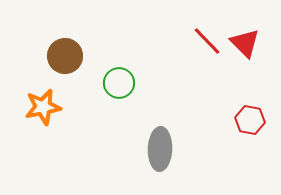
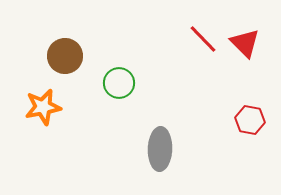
red line: moved 4 px left, 2 px up
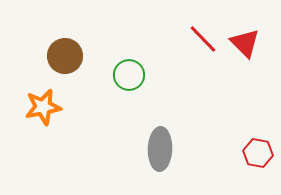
green circle: moved 10 px right, 8 px up
red hexagon: moved 8 px right, 33 px down
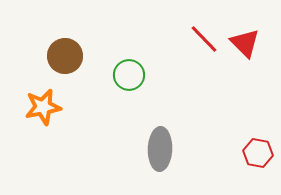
red line: moved 1 px right
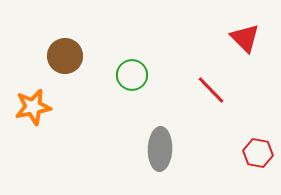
red line: moved 7 px right, 51 px down
red triangle: moved 5 px up
green circle: moved 3 px right
orange star: moved 10 px left
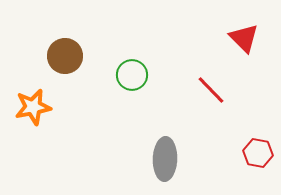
red triangle: moved 1 px left
gray ellipse: moved 5 px right, 10 px down
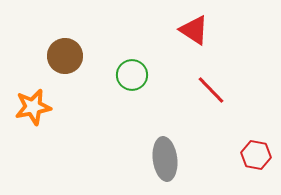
red triangle: moved 50 px left, 8 px up; rotated 12 degrees counterclockwise
red hexagon: moved 2 px left, 2 px down
gray ellipse: rotated 9 degrees counterclockwise
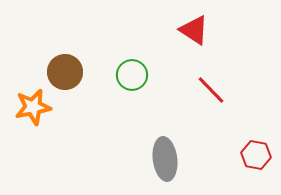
brown circle: moved 16 px down
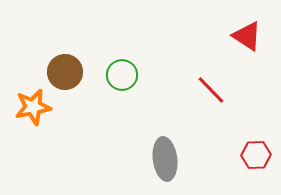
red triangle: moved 53 px right, 6 px down
green circle: moved 10 px left
red hexagon: rotated 12 degrees counterclockwise
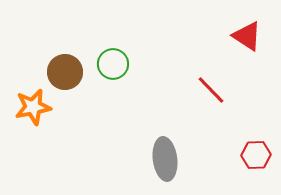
green circle: moved 9 px left, 11 px up
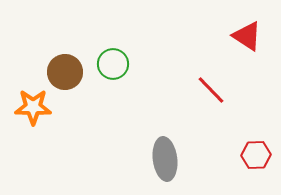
orange star: rotated 12 degrees clockwise
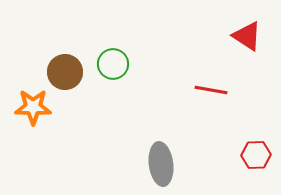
red line: rotated 36 degrees counterclockwise
gray ellipse: moved 4 px left, 5 px down
